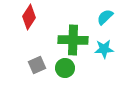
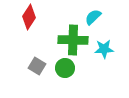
cyan semicircle: moved 12 px left
gray square: moved 1 px down; rotated 36 degrees counterclockwise
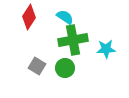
cyan semicircle: moved 28 px left; rotated 78 degrees clockwise
green cross: rotated 12 degrees counterclockwise
cyan star: moved 2 px right
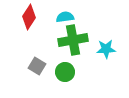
cyan semicircle: rotated 42 degrees counterclockwise
green circle: moved 4 px down
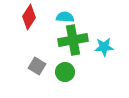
cyan semicircle: rotated 12 degrees clockwise
cyan star: moved 2 px left, 2 px up
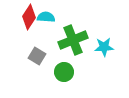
cyan semicircle: moved 19 px left
green cross: rotated 12 degrees counterclockwise
gray square: moved 10 px up
green circle: moved 1 px left
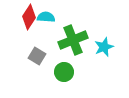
cyan star: rotated 18 degrees counterclockwise
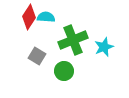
green circle: moved 1 px up
